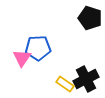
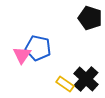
blue pentagon: rotated 15 degrees clockwise
pink triangle: moved 3 px up
black cross: rotated 20 degrees counterclockwise
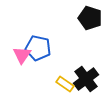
black cross: rotated 10 degrees clockwise
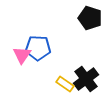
blue pentagon: rotated 10 degrees counterclockwise
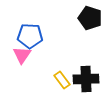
blue pentagon: moved 8 px left, 12 px up
black cross: rotated 35 degrees clockwise
yellow rectangle: moved 3 px left, 4 px up; rotated 18 degrees clockwise
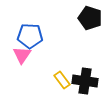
black cross: moved 1 px left, 2 px down; rotated 10 degrees clockwise
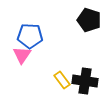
black pentagon: moved 1 px left, 2 px down
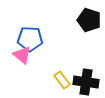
blue pentagon: moved 3 px down
pink triangle: rotated 24 degrees counterclockwise
black cross: moved 1 px right, 1 px down
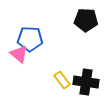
black pentagon: moved 3 px left; rotated 15 degrees counterclockwise
pink triangle: moved 3 px left, 1 px up
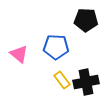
blue pentagon: moved 26 px right, 8 px down
black cross: rotated 20 degrees counterclockwise
